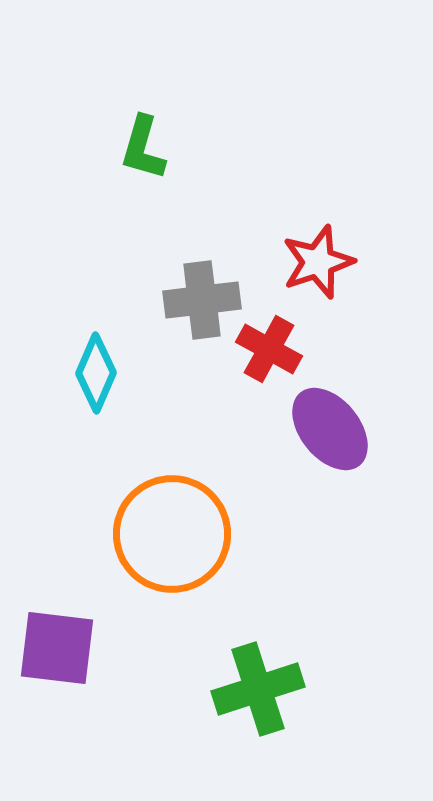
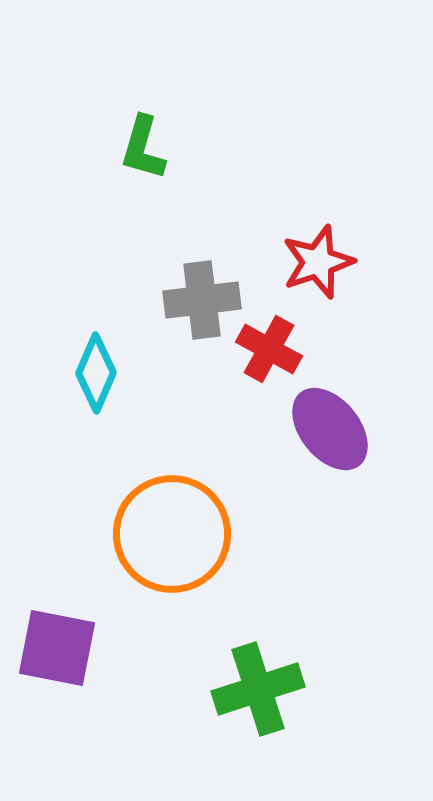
purple square: rotated 4 degrees clockwise
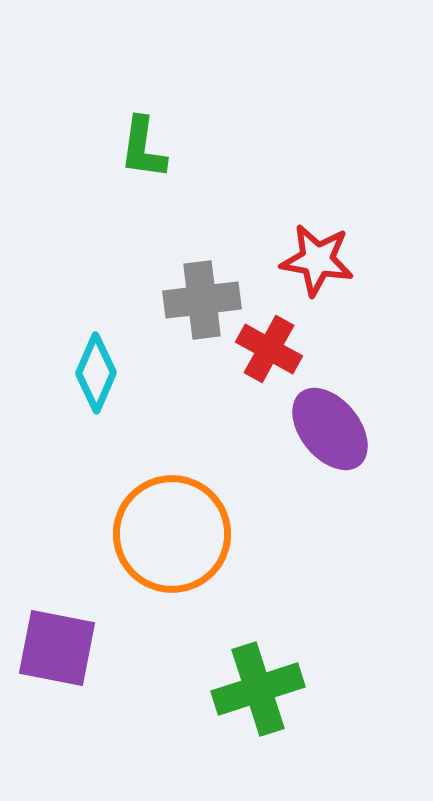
green L-shape: rotated 8 degrees counterclockwise
red star: moved 1 px left, 2 px up; rotated 28 degrees clockwise
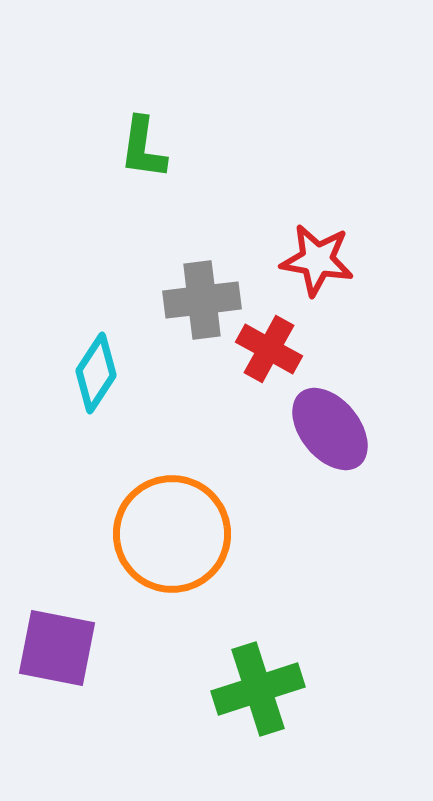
cyan diamond: rotated 10 degrees clockwise
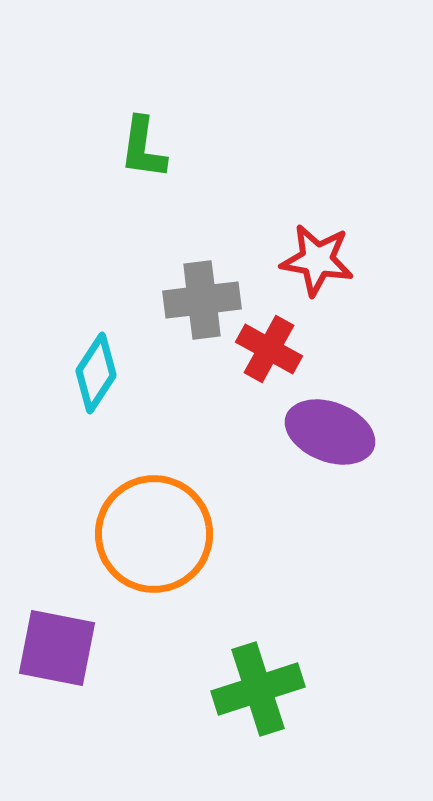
purple ellipse: moved 3 px down; rotated 30 degrees counterclockwise
orange circle: moved 18 px left
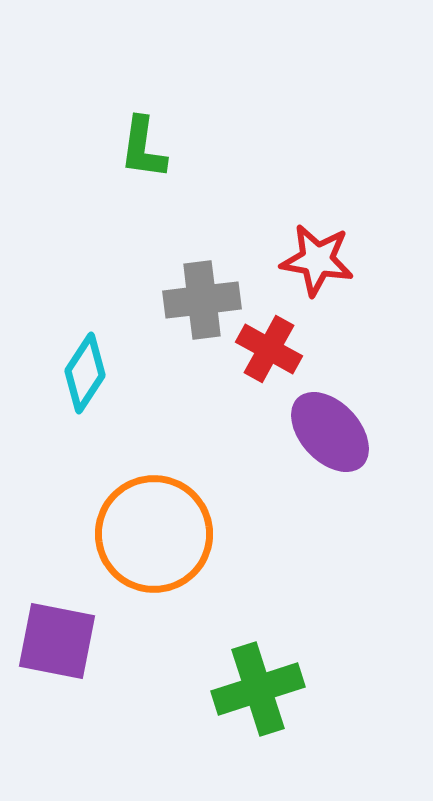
cyan diamond: moved 11 px left
purple ellipse: rotated 26 degrees clockwise
purple square: moved 7 px up
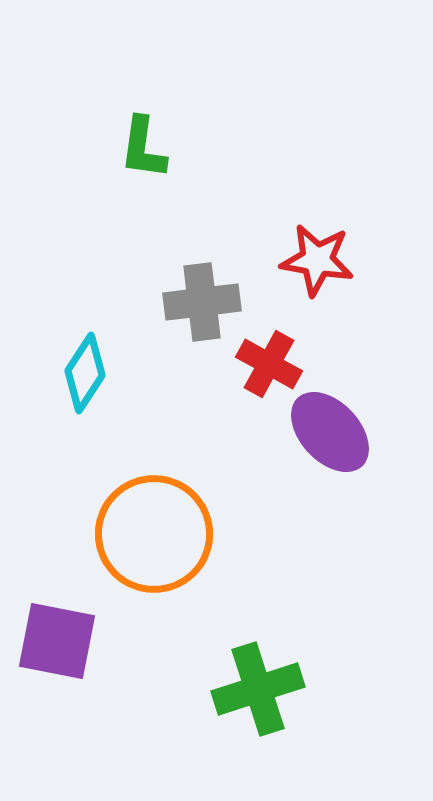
gray cross: moved 2 px down
red cross: moved 15 px down
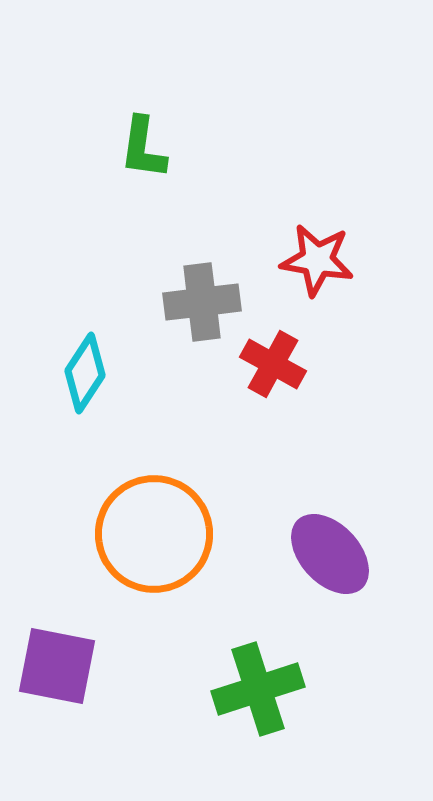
red cross: moved 4 px right
purple ellipse: moved 122 px down
purple square: moved 25 px down
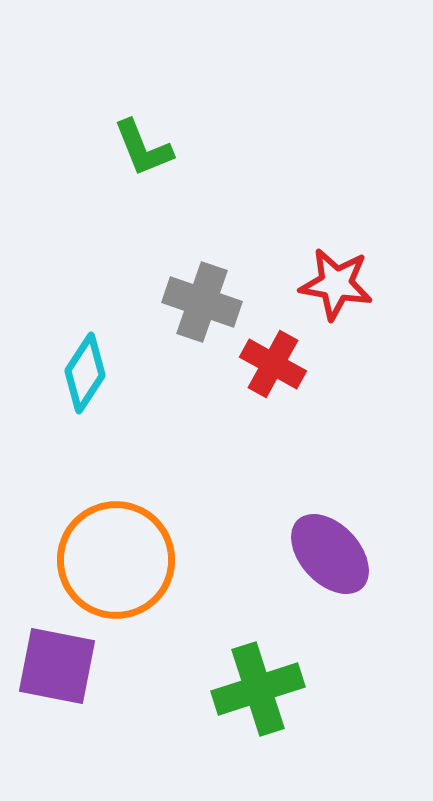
green L-shape: rotated 30 degrees counterclockwise
red star: moved 19 px right, 24 px down
gray cross: rotated 26 degrees clockwise
orange circle: moved 38 px left, 26 px down
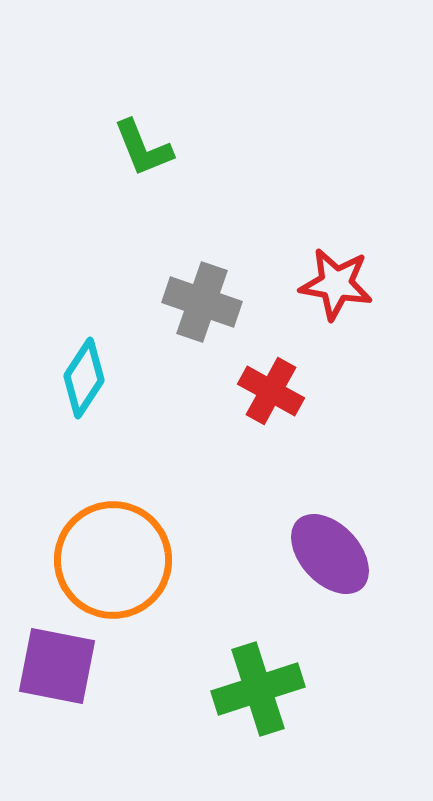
red cross: moved 2 px left, 27 px down
cyan diamond: moved 1 px left, 5 px down
orange circle: moved 3 px left
